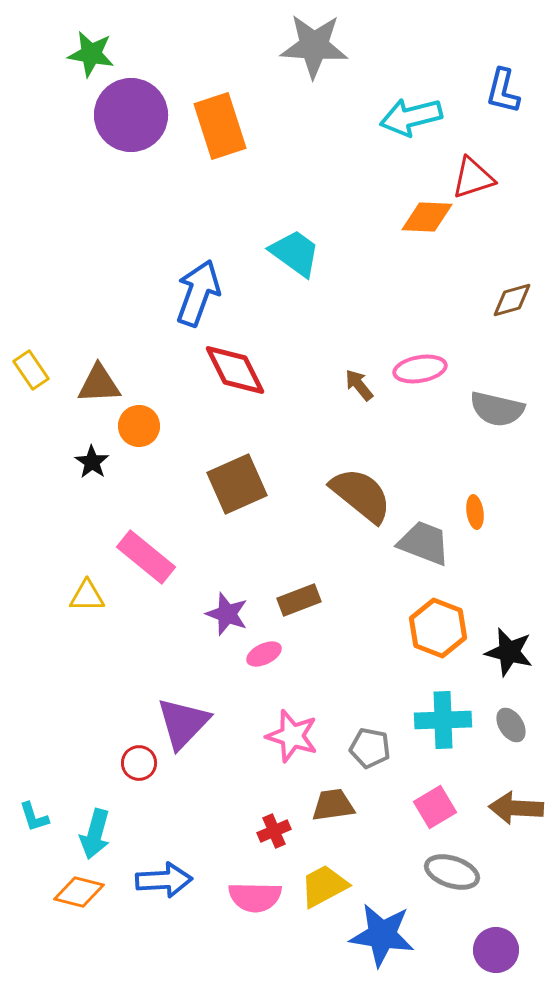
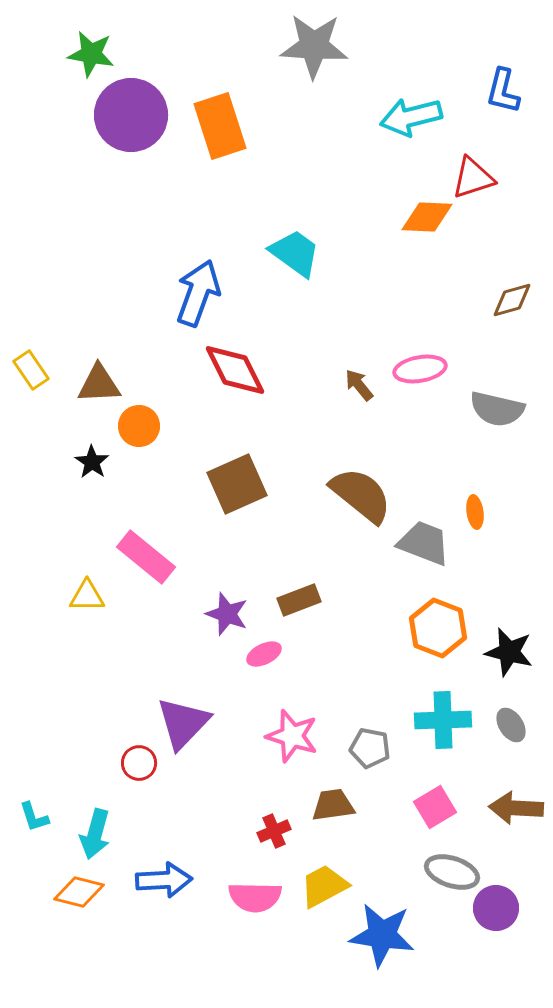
purple circle at (496, 950): moved 42 px up
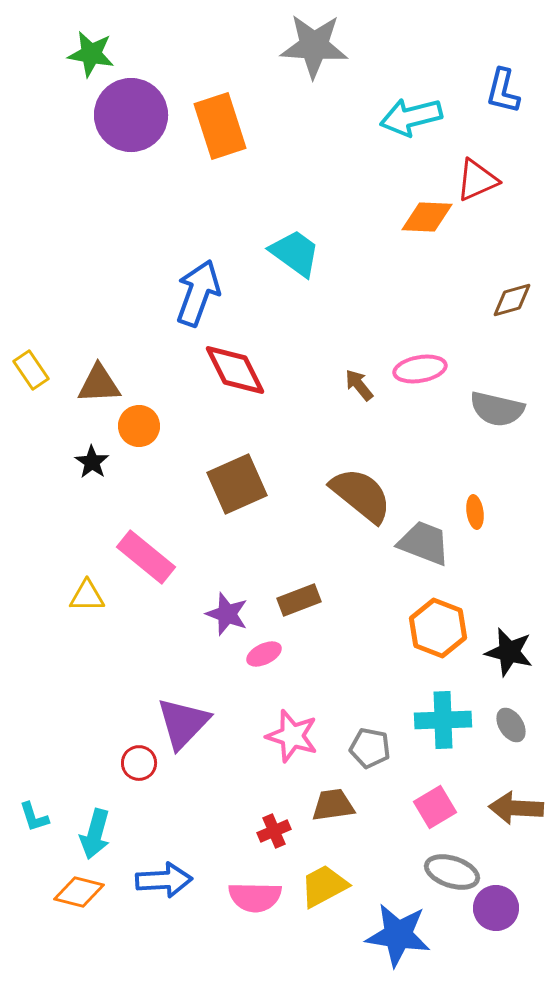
red triangle at (473, 178): moved 4 px right, 2 px down; rotated 6 degrees counterclockwise
blue star at (382, 935): moved 16 px right
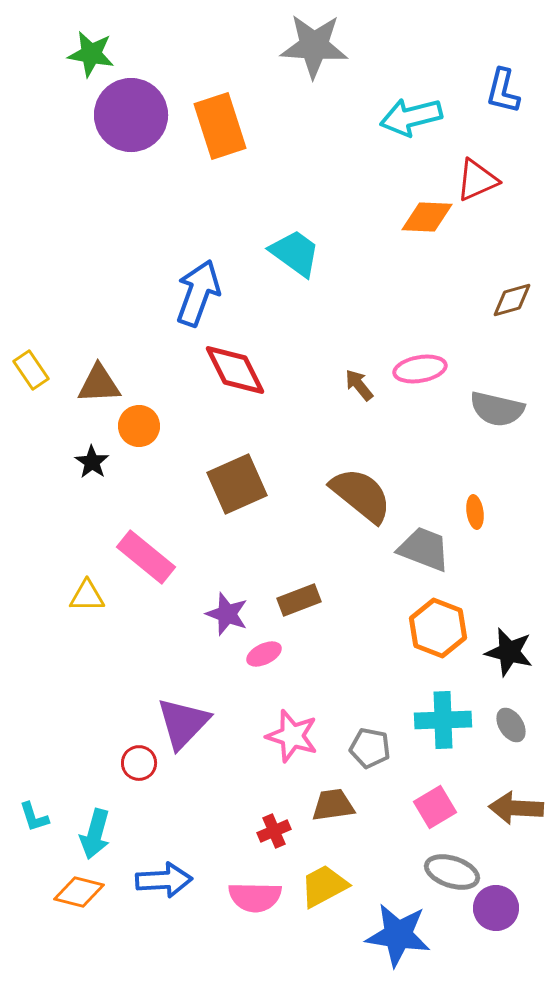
gray trapezoid at (424, 543): moved 6 px down
